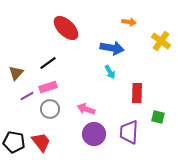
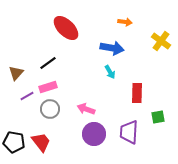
orange arrow: moved 4 px left
green square: rotated 24 degrees counterclockwise
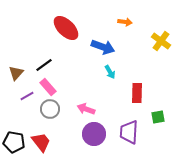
blue arrow: moved 9 px left, 1 px up; rotated 10 degrees clockwise
black line: moved 4 px left, 2 px down
pink rectangle: rotated 66 degrees clockwise
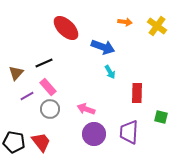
yellow cross: moved 4 px left, 15 px up
black line: moved 2 px up; rotated 12 degrees clockwise
green square: moved 3 px right; rotated 24 degrees clockwise
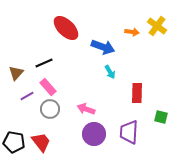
orange arrow: moved 7 px right, 10 px down
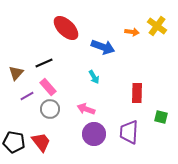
cyan arrow: moved 16 px left, 5 px down
